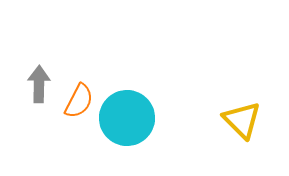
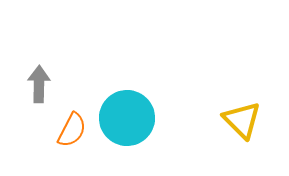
orange semicircle: moved 7 px left, 29 px down
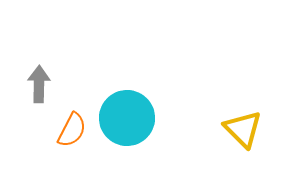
yellow triangle: moved 1 px right, 9 px down
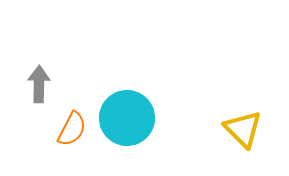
orange semicircle: moved 1 px up
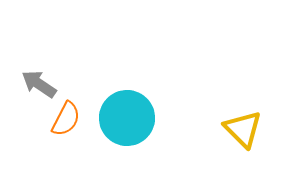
gray arrow: rotated 57 degrees counterclockwise
orange semicircle: moved 6 px left, 10 px up
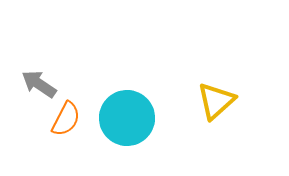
yellow triangle: moved 27 px left, 28 px up; rotated 33 degrees clockwise
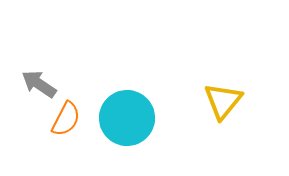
yellow triangle: moved 7 px right; rotated 9 degrees counterclockwise
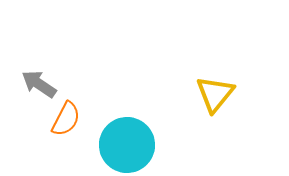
yellow triangle: moved 8 px left, 7 px up
cyan circle: moved 27 px down
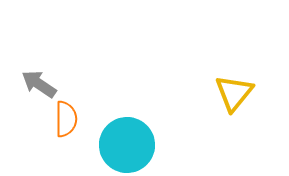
yellow triangle: moved 19 px right, 1 px up
orange semicircle: rotated 27 degrees counterclockwise
